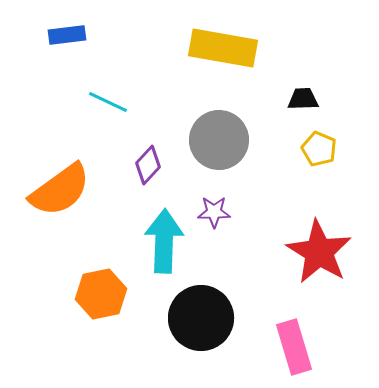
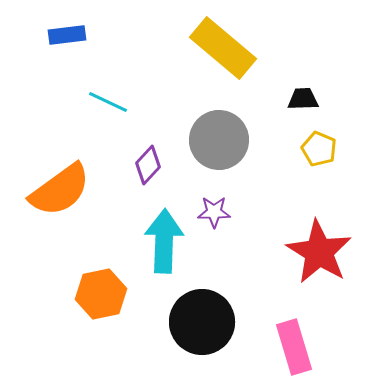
yellow rectangle: rotated 30 degrees clockwise
black circle: moved 1 px right, 4 px down
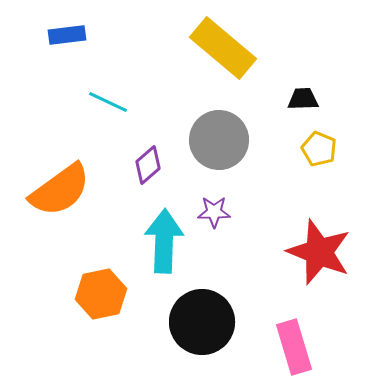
purple diamond: rotated 6 degrees clockwise
red star: rotated 10 degrees counterclockwise
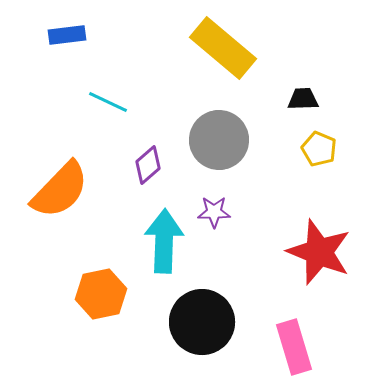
orange semicircle: rotated 10 degrees counterclockwise
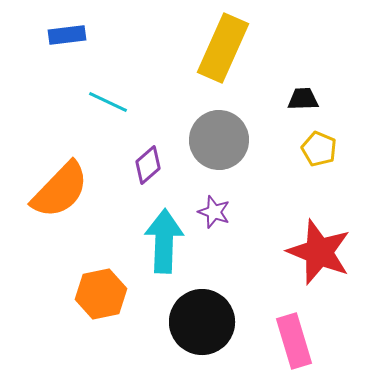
yellow rectangle: rotated 74 degrees clockwise
purple star: rotated 20 degrees clockwise
pink rectangle: moved 6 px up
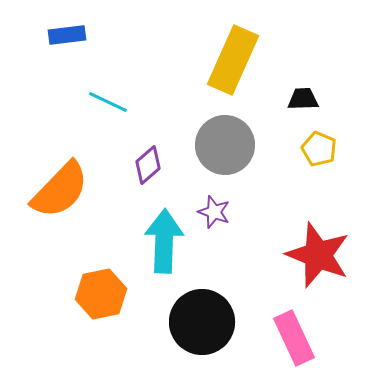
yellow rectangle: moved 10 px right, 12 px down
gray circle: moved 6 px right, 5 px down
red star: moved 1 px left, 3 px down
pink rectangle: moved 3 px up; rotated 8 degrees counterclockwise
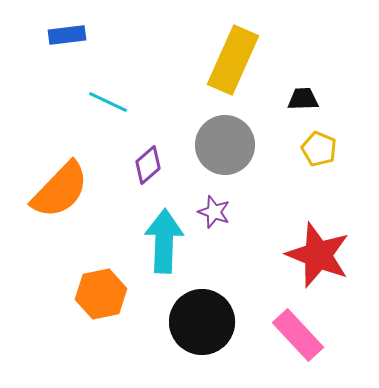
pink rectangle: moved 4 px right, 3 px up; rotated 18 degrees counterclockwise
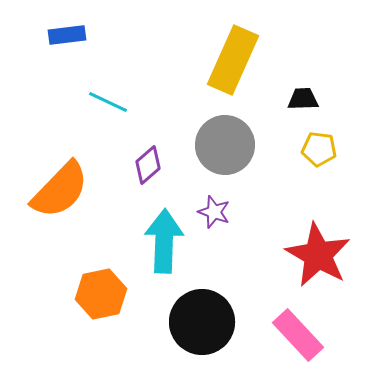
yellow pentagon: rotated 16 degrees counterclockwise
red star: rotated 8 degrees clockwise
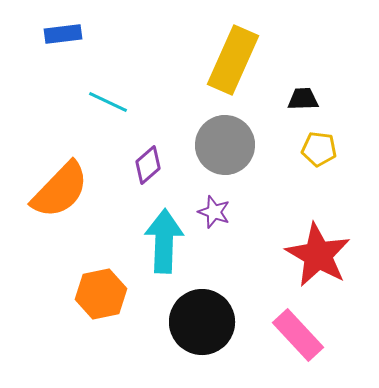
blue rectangle: moved 4 px left, 1 px up
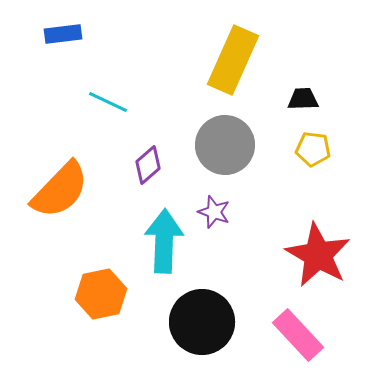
yellow pentagon: moved 6 px left
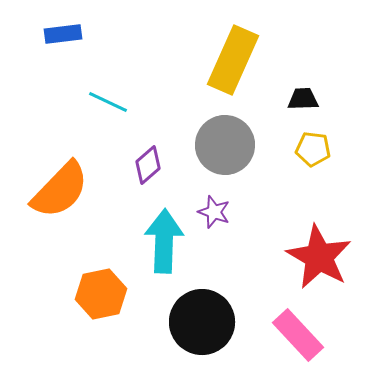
red star: moved 1 px right, 2 px down
